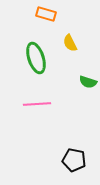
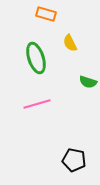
pink line: rotated 12 degrees counterclockwise
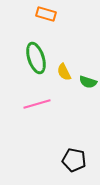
yellow semicircle: moved 6 px left, 29 px down
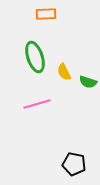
orange rectangle: rotated 18 degrees counterclockwise
green ellipse: moved 1 px left, 1 px up
black pentagon: moved 4 px down
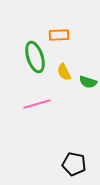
orange rectangle: moved 13 px right, 21 px down
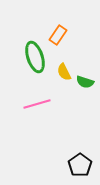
orange rectangle: moved 1 px left; rotated 54 degrees counterclockwise
green semicircle: moved 3 px left
black pentagon: moved 6 px right, 1 px down; rotated 25 degrees clockwise
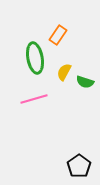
green ellipse: moved 1 px down; rotated 8 degrees clockwise
yellow semicircle: rotated 54 degrees clockwise
pink line: moved 3 px left, 5 px up
black pentagon: moved 1 px left, 1 px down
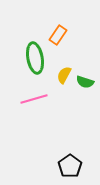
yellow semicircle: moved 3 px down
black pentagon: moved 9 px left
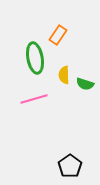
yellow semicircle: rotated 30 degrees counterclockwise
green semicircle: moved 2 px down
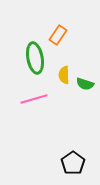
black pentagon: moved 3 px right, 3 px up
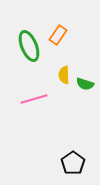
green ellipse: moved 6 px left, 12 px up; rotated 12 degrees counterclockwise
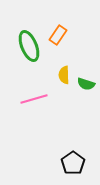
green semicircle: moved 1 px right
